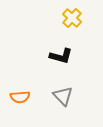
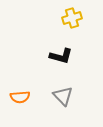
yellow cross: rotated 30 degrees clockwise
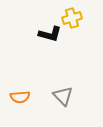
black L-shape: moved 11 px left, 22 px up
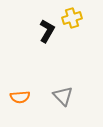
black L-shape: moved 3 px left, 3 px up; rotated 75 degrees counterclockwise
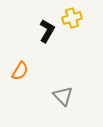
orange semicircle: moved 26 px up; rotated 54 degrees counterclockwise
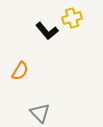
black L-shape: rotated 110 degrees clockwise
gray triangle: moved 23 px left, 17 px down
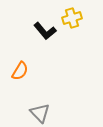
black L-shape: moved 2 px left
